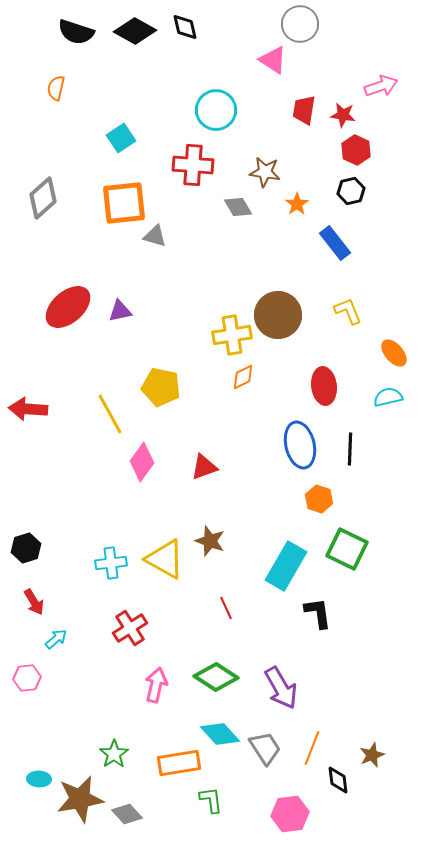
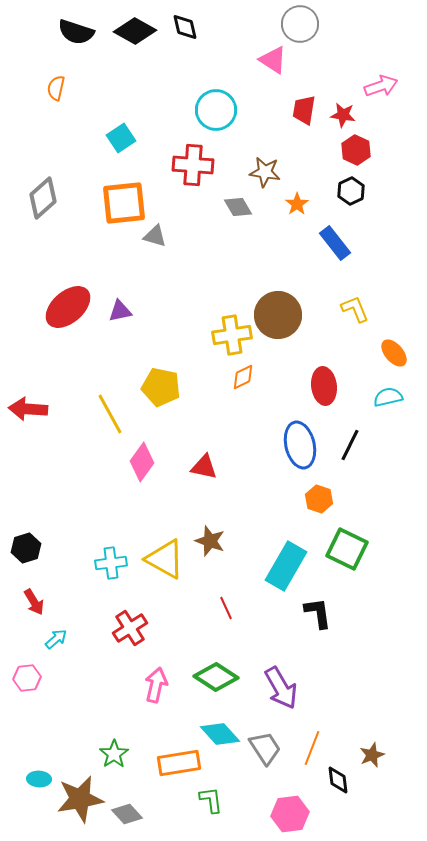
black hexagon at (351, 191): rotated 12 degrees counterclockwise
yellow L-shape at (348, 311): moved 7 px right, 2 px up
black line at (350, 449): moved 4 px up; rotated 24 degrees clockwise
red triangle at (204, 467): rotated 32 degrees clockwise
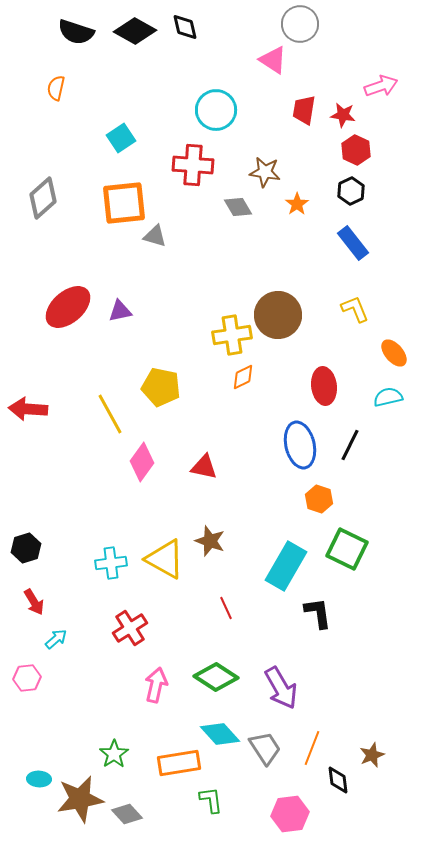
blue rectangle at (335, 243): moved 18 px right
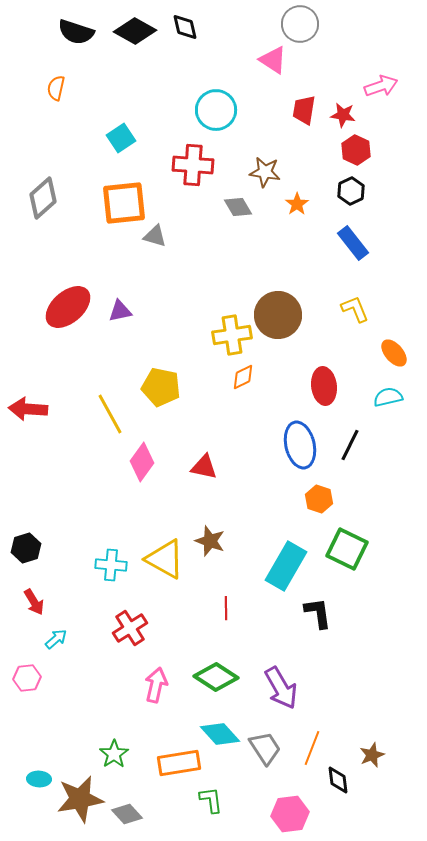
cyan cross at (111, 563): moved 2 px down; rotated 12 degrees clockwise
red line at (226, 608): rotated 25 degrees clockwise
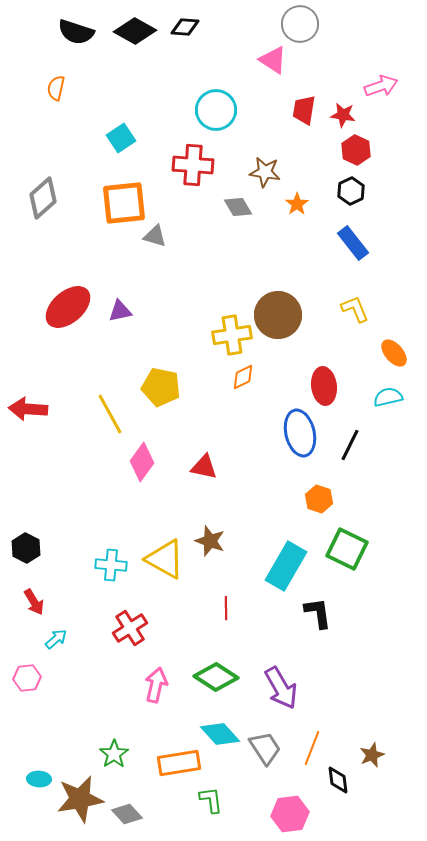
black diamond at (185, 27): rotated 72 degrees counterclockwise
blue ellipse at (300, 445): moved 12 px up
black hexagon at (26, 548): rotated 16 degrees counterclockwise
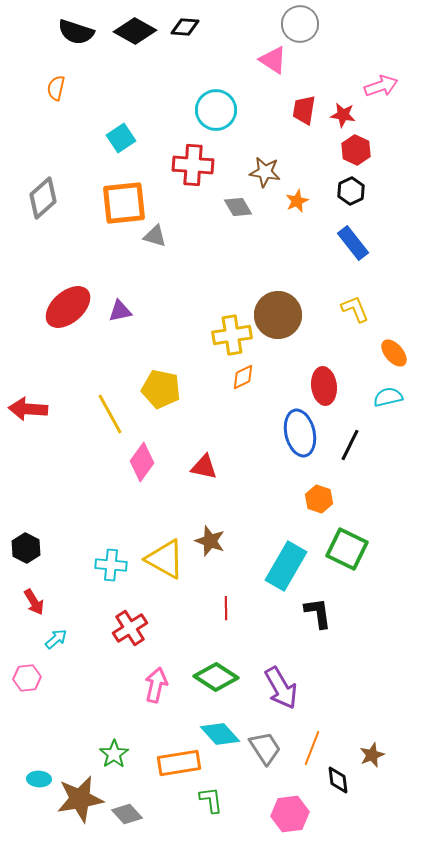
orange star at (297, 204): moved 3 px up; rotated 10 degrees clockwise
yellow pentagon at (161, 387): moved 2 px down
